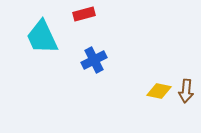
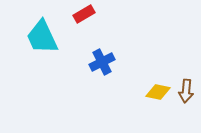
red rectangle: rotated 15 degrees counterclockwise
blue cross: moved 8 px right, 2 px down
yellow diamond: moved 1 px left, 1 px down
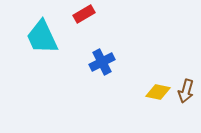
brown arrow: rotated 10 degrees clockwise
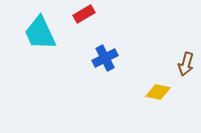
cyan trapezoid: moved 2 px left, 4 px up
blue cross: moved 3 px right, 4 px up
brown arrow: moved 27 px up
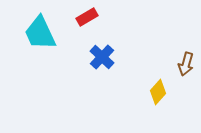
red rectangle: moved 3 px right, 3 px down
blue cross: moved 3 px left, 1 px up; rotated 20 degrees counterclockwise
yellow diamond: rotated 60 degrees counterclockwise
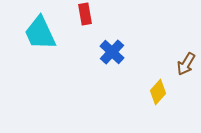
red rectangle: moved 2 px left, 3 px up; rotated 70 degrees counterclockwise
blue cross: moved 10 px right, 5 px up
brown arrow: rotated 15 degrees clockwise
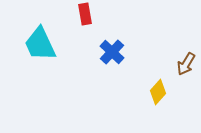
cyan trapezoid: moved 11 px down
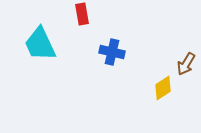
red rectangle: moved 3 px left
blue cross: rotated 30 degrees counterclockwise
yellow diamond: moved 5 px right, 4 px up; rotated 15 degrees clockwise
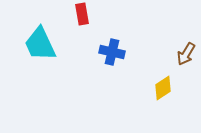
brown arrow: moved 10 px up
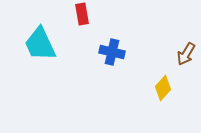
yellow diamond: rotated 15 degrees counterclockwise
